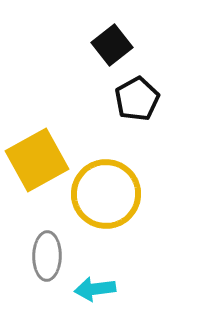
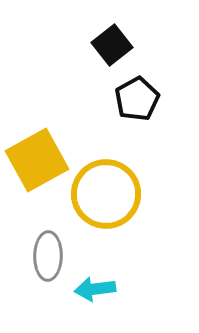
gray ellipse: moved 1 px right
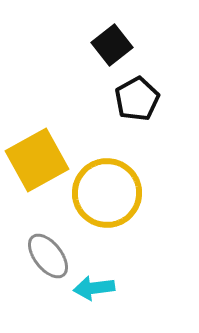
yellow circle: moved 1 px right, 1 px up
gray ellipse: rotated 39 degrees counterclockwise
cyan arrow: moved 1 px left, 1 px up
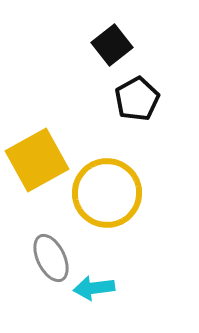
gray ellipse: moved 3 px right, 2 px down; rotated 12 degrees clockwise
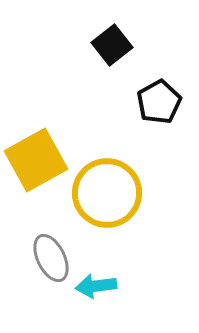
black pentagon: moved 22 px right, 3 px down
yellow square: moved 1 px left
cyan arrow: moved 2 px right, 2 px up
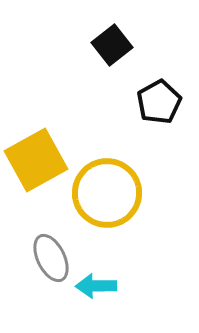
cyan arrow: rotated 6 degrees clockwise
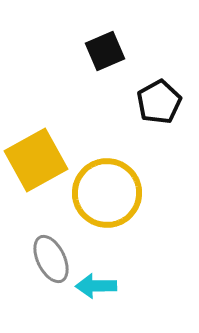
black square: moved 7 px left, 6 px down; rotated 15 degrees clockwise
gray ellipse: moved 1 px down
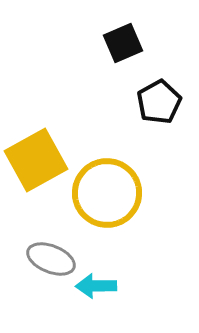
black square: moved 18 px right, 8 px up
gray ellipse: rotated 42 degrees counterclockwise
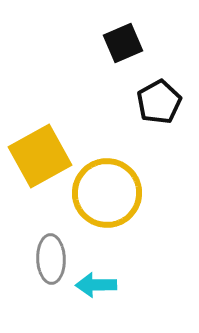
yellow square: moved 4 px right, 4 px up
gray ellipse: rotated 66 degrees clockwise
cyan arrow: moved 1 px up
